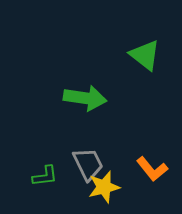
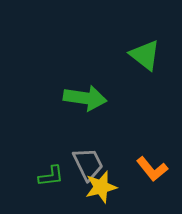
green L-shape: moved 6 px right
yellow star: moved 3 px left
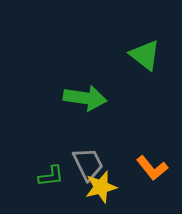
orange L-shape: moved 1 px up
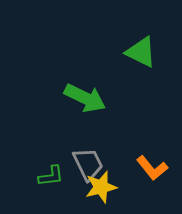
green triangle: moved 4 px left, 3 px up; rotated 12 degrees counterclockwise
green arrow: rotated 18 degrees clockwise
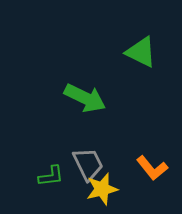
yellow star: moved 1 px right, 2 px down
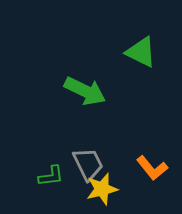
green arrow: moved 7 px up
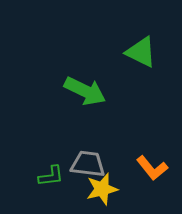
gray trapezoid: rotated 57 degrees counterclockwise
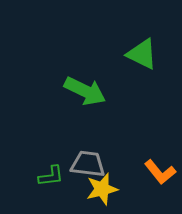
green triangle: moved 1 px right, 2 px down
orange L-shape: moved 8 px right, 4 px down
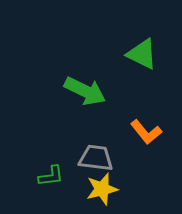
gray trapezoid: moved 8 px right, 6 px up
orange L-shape: moved 14 px left, 40 px up
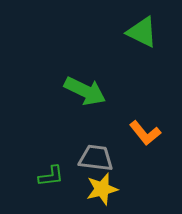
green triangle: moved 22 px up
orange L-shape: moved 1 px left, 1 px down
